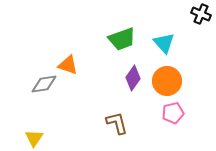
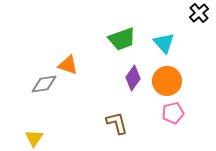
black cross: moved 2 px left, 1 px up; rotated 24 degrees clockwise
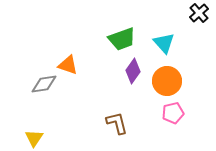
purple diamond: moved 7 px up
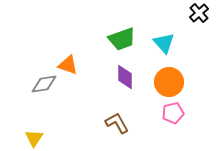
purple diamond: moved 8 px left, 6 px down; rotated 35 degrees counterclockwise
orange circle: moved 2 px right, 1 px down
brown L-shape: rotated 15 degrees counterclockwise
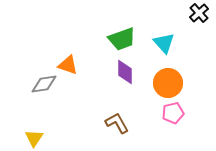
purple diamond: moved 5 px up
orange circle: moved 1 px left, 1 px down
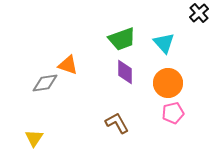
gray diamond: moved 1 px right, 1 px up
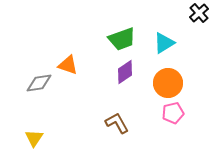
cyan triangle: rotated 40 degrees clockwise
purple diamond: rotated 55 degrees clockwise
gray diamond: moved 6 px left
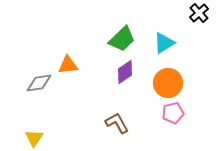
green trapezoid: rotated 24 degrees counterclockwise
orange triangle: rotated 25 degrees counterclockwise
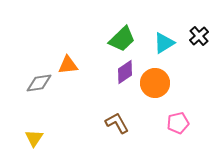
black cross: moved 23 px down
orange circle: moved 13 px left
pink pentagon: moved 5 px right, 10 px down
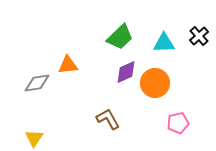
green trapezoid: moved 2 px left, 2 px up
cyan triangle: rotated 30 degrees clockwise
purple diamond: moved 1 px right; rotated 10 degrees clockwise
gray diamond: moved 2 px left
brown L-shape: moved 9 px left, 4 px up
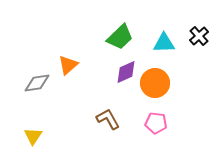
orange triangle: rotated 35 degrees counterclockwise
pink pentagon: moved 22 px left; rotated 20 degrees clockwise
yellow triangle: moved 1 px left, 2 px up
